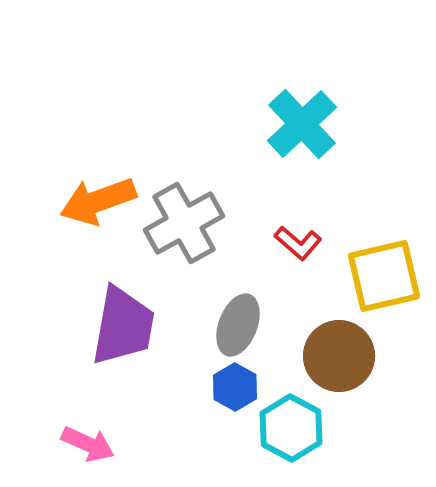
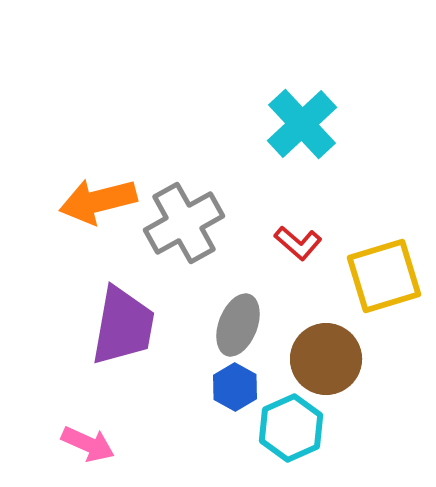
orange arrow: rotated 6 degrees clockwise
yellow square: rotated 4 degrees counterclockwise
brown circle: moved 13 px left, 3 px down
cyan hexagon: rotated 8 degrees clockwise
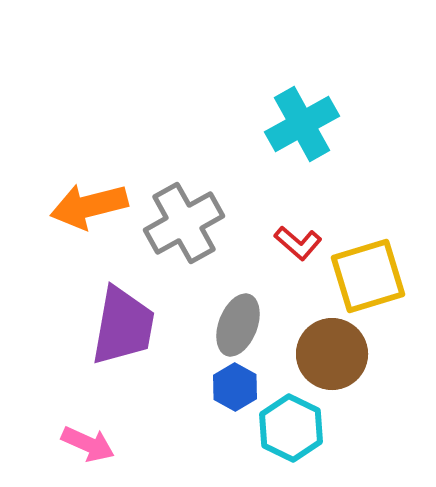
cyan cross: rotated 14 degrees clockwise
orange arrow: moved 9 px left, 5 px down
yellow square: moved 16 px left
brown circle: moved 6 px right, 5 px up
cyan hexagon: rotated 10 degrees counterclockwise
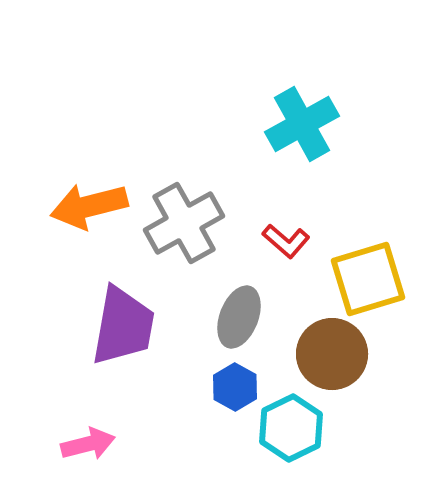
red L-shape: moved 12 px left, 2 px up
yellow square: moved 3 px down
gray ellipse: moved 1 px right, 8 px up
cyan hexagon: rotated 8 degrees clockwise
pink arrow: rotated 38 degrees counterclockwise
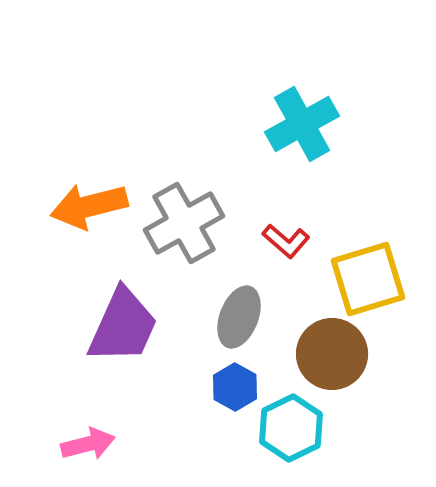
purple trapezoid: rotated 14 degrees clockwise
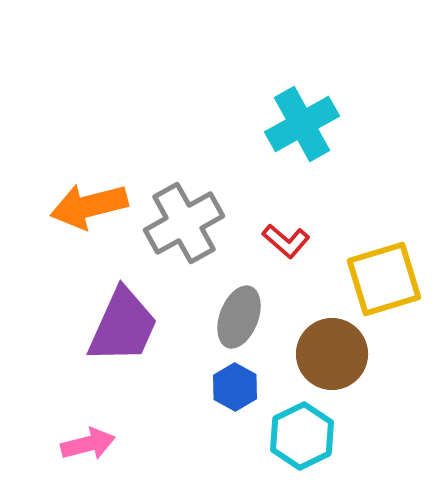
yellow square: moved 16 px right
cyan hexagon: moved 11 px right, 8 px down
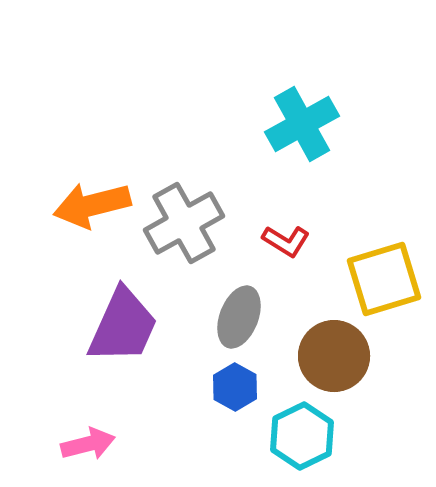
orange arrow: moved 3 px right, 1 px up
red L-shape: rotated 9 degrees counterclockwise
brown circle: moved 2 px right, 2 px down
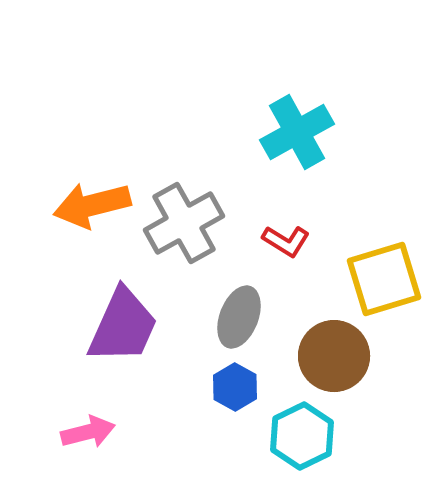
cyan cross: moved 5 px left, 8 px down
pink arrow: moved 12 px up
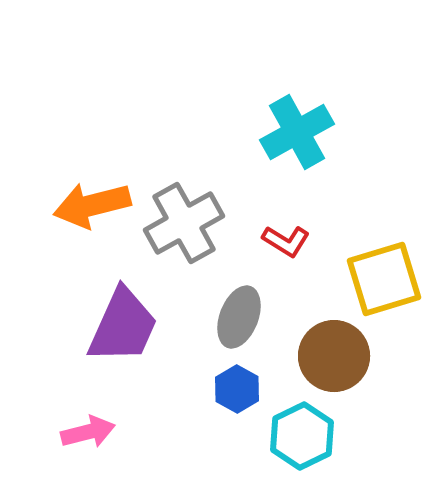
blue hexagon: moved 2 px right, 2 px down
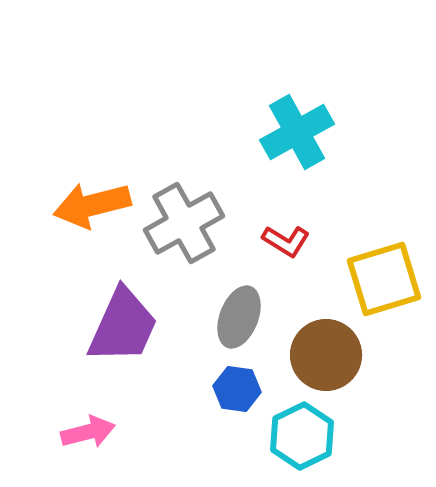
brown circle: moved 8 px left, 1 px up
blue hexagon: rotated 21 degrees counterclockwise
